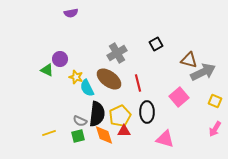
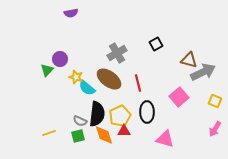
green triangle: rotated 48 degrees clockwise
cyan semicircle: rotated 24 degrees counterclockwise
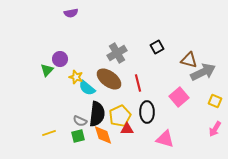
black square: moved 1 px right, 3 px down
red triangle: moved 3 px right, 2 px up
orange diamond: moved 1 px left
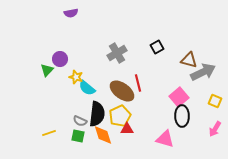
brown ellipse: moved 13 px right, 12 px down
black ellipse: moved 35 px right, 4 px down
green square: rotated 24 degrees clockwise
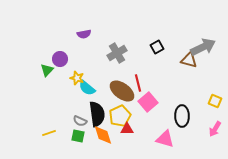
purple semicircle: moved 13 px right, 21 px down
gray arrow: moved 25 px up
yellow star: moved 1 px right, 1 px down
pink square: moved 31 px left, 5 px down
black semicircle: rotated 15 degrees counterclockwise
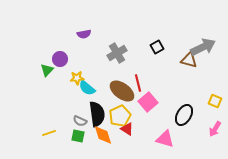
yellow star: rotated 24 degrees counterclockwise
black ellipse: moved 2 px right, 1 px up; rotated 30 degrees clockwise
red triangle: rotated 32 degrees clockwise
